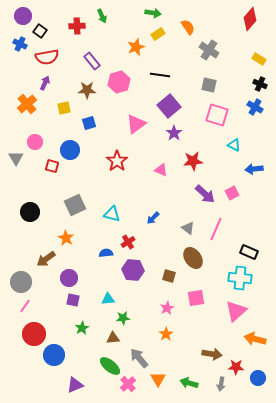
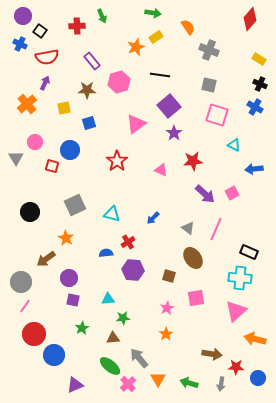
yellow rectangle at (158, 34): moved 2 px left, 3 px down
gray cross at (209, 50): rotated 12 degrees counterclockwise
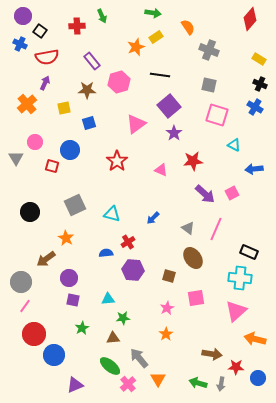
green arrow at (189, 383): moved 9 px right
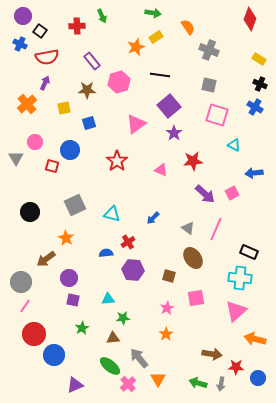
red diamond at (250, 19): rotated 20 degrees counterclockwise
blue arrow at (254, 169): moved 4 px down
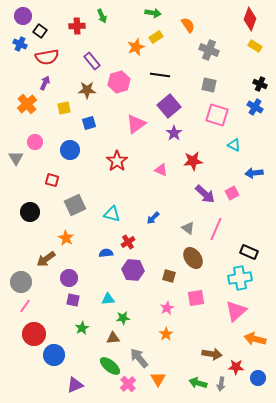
orange semicircle at (188, 27): moved 2 px up
yellow rectangle at (259, 59): moved 4 px left, 13 px up
red square at (52, 166): moved 14 px down
cyan cross at (240, 278): rotated 15 degrees counterclockwise
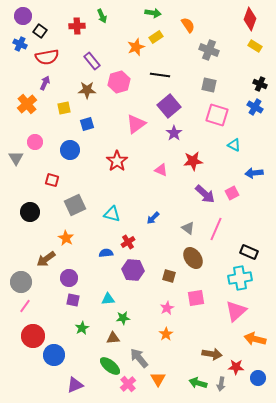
blue square at (89, 123): moved 2 px left, 1 px down
red circle at (34, 334): moved 1 px left, 2 px down
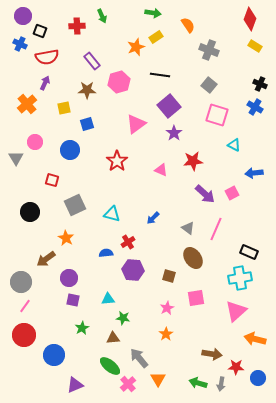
black square at (40, 31): rotated 16 degrees counterclockwise
gray square at (209, 85): rotated 28 degrees clockwise
green star at (123, 318): rotated 16 degrees clockwise
red circle at (33, 336): moved 9 px left, 1 px up
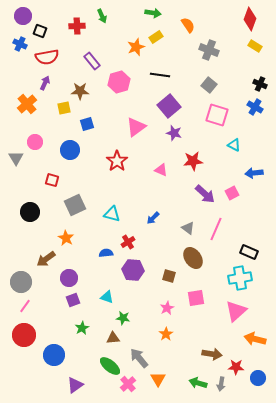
brown star at (87, 90): moved 7 px left, 1 px down
pink triangle at (136, 124): moved 3 px down
purple star at (174, 133): rotated 21 degrees counterclockwise
cyan triangle at (108, 299): moved 1 px left, 2 px up; rotated 24 degrees clockwise
purple square at (73, 300): rotated 32 degrees counterclockwise
purple triangle at (75, 385): rotated 12 degrees counterclockwise
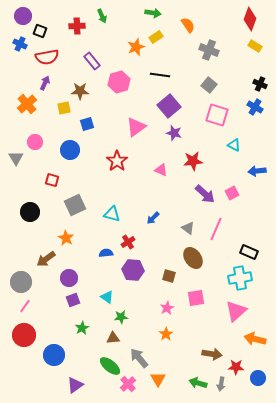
blue arrow at (254, 173): moved 3 px right, 2 px up
cyan triangle at (107, 297): rotated 16 degrees clockwise
green star at (123, 318): moved 2 px left, 1 px up; rotated 16 degrees counterclockwise
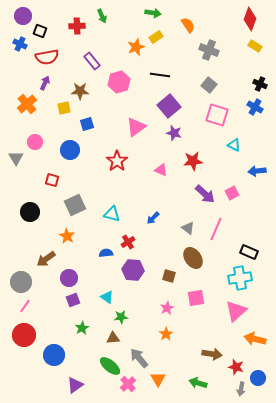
orange star at (66, 238): moved 1 px right, 2 px up
red star at (236, 367): rotated 14 degrees clockwise
gray arrow at (221, 384): moved 20 px right, 5 px down
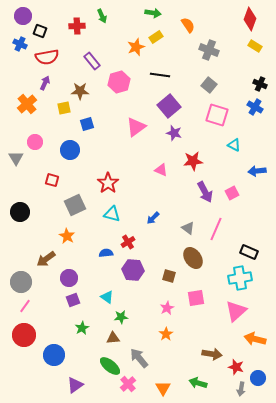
red star at (117, 161): moved 9 px left, 22 px down
purple arrow at (205, 194): moved 2 px up; rotated 20 degrees clockwise
black circle at (30, 212): moved 10 px left
orange triangle at (158, 379): moved 5 px right, 9 px down
